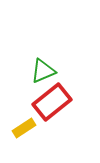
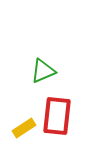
red rectangle: moved 5 px right, 14 px down; rotated 45 degrees counterclockwise
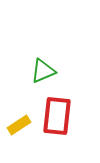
yellow rectangle: moved 5 px left, 3 px up
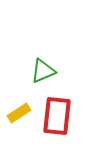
yellow rectangle: moved 12 px up
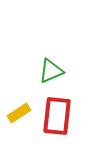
green triangle: moved 8 px right
